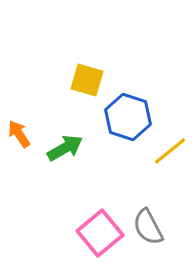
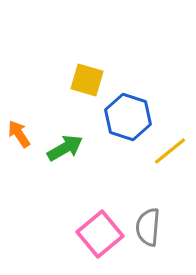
gray semicircle: rotated 33 degrees clockwise
pink square: moved 1 px down
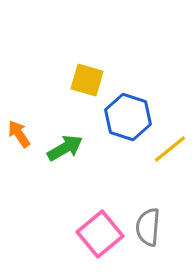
yellow line: moved 2 px up
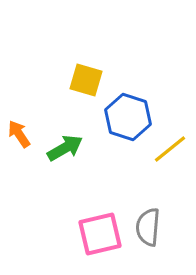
yellow square: moved 1 px left
pink square: rotated 27 degrees clockwise
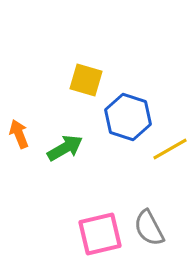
orange arrow: rotated 12 degrees clockwise
yellow line: rotated 9 degrees clockwise
gray semicircle: moved 1 px right, 1 px down; rotated 33 degrees counterclockwise
